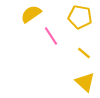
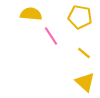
yellow semicircle: rotated 40 degrees clockwise
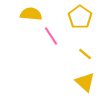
yellow pentagon: rotated 25 degrees clockwise
yellow line: moved 1 px right, 1 px down
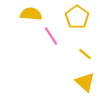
yellow pentagon: moved 3 px left
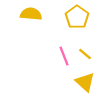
pink line: moved 13 px right, 20 px down; rotated 12 degrees clockwise
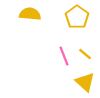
yellow semicircle: moved 1 px left
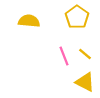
yellow semicircle: moved 1 px left, 7 px down
yellow triangle: rotated 15 degrees counterclockwise
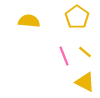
yellow line: moved 2 px up
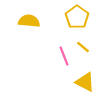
yellow line: moved 2 px left, 5 px up
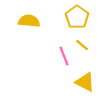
yellow line: moved 1 px left, 2 px up
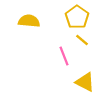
yellow line: moved 5 px up
